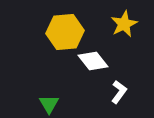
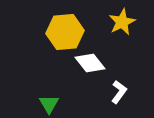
yellow star: moved 2 px left, 2 px up
white diamond: moved 3 px left, 2 px down
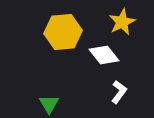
yellow hexagon: moved 2 px left
white diamond: moved 14 px right, 8 px up
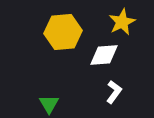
white diamond: rotated 56 degrees counterclockwise
white L-shape: moved 5 px left
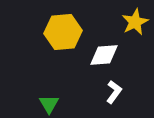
yellow star: moved 13 px right
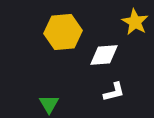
yellow star: rotated 16 degrees counterclockwise
white L-shape: rotated 40 degrees clockwise
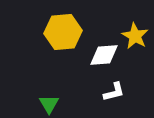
yellow star: moved 14 px down
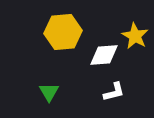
green triangle: moved 12 px up
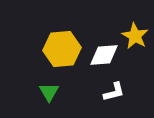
yellow hexagon: moved 1 px left, 17 px down
